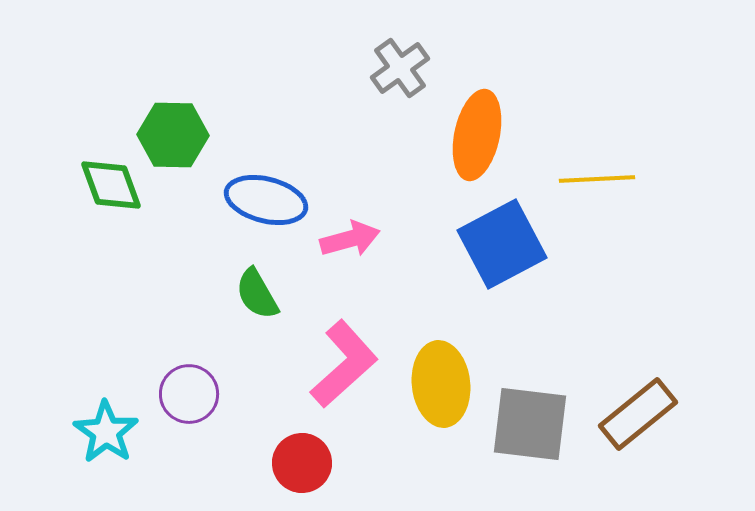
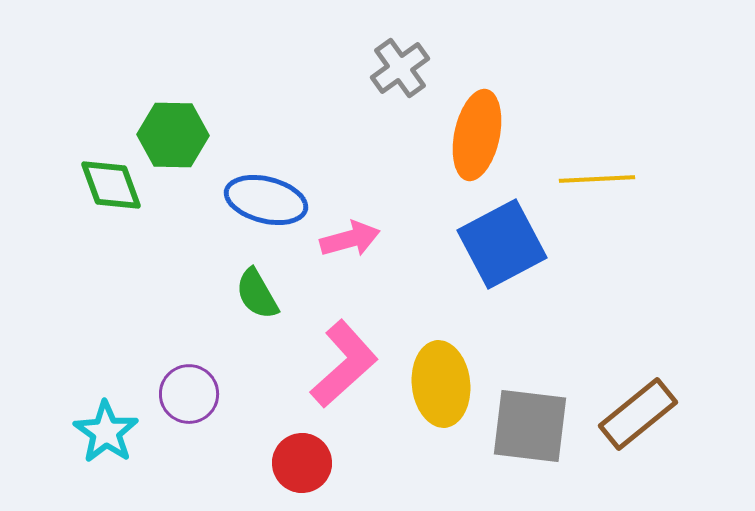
gray square: moved 2 px down
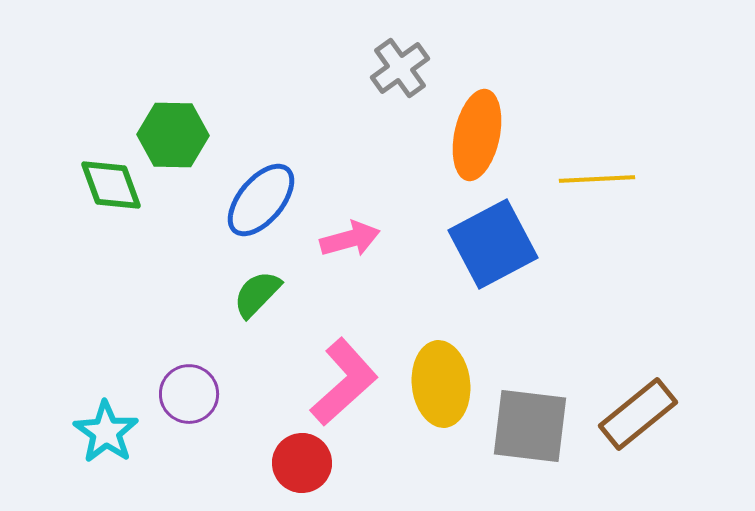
blue ellipse: moved 5 px left; rotated 64 degrees counterclockwise
blue square: moved 9 px left
green semicircle: rotated 74 degrees clockwise
pink L-shape: moved 18 px down
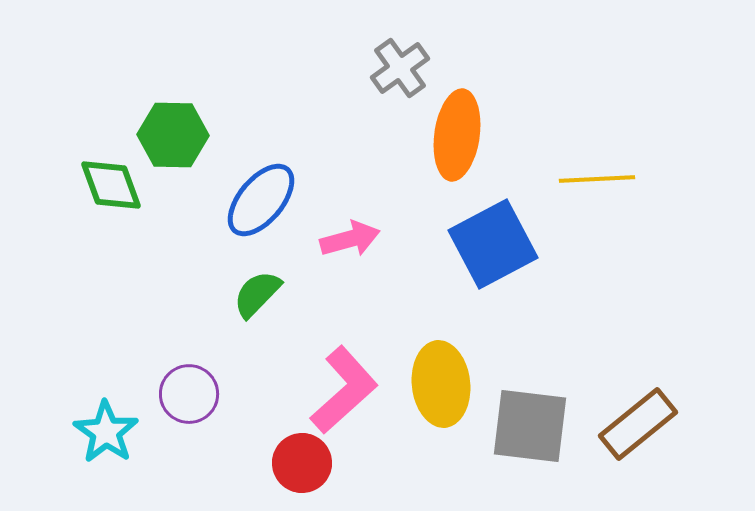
orange ellipse: moved 20 px left; rotated 4 degrees counterclockwise
pink L-shape: moved 8 px down
brown rectangle: moved 10 px down
